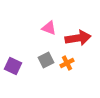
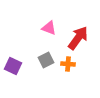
red arrow: rotated 45 degrees counterclockwise
orange cross: moved 1 px right, 1 px down; rotated 32 degrees clockwise
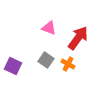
gray square: rotated 28 degrees counterclockwise
orange cross: rotated 24 degrees clockwise
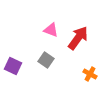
pink triangle: moved 2 px right, 2 px down
orange cross: moved 22 px right, 10 px down
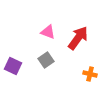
pink triangle: moved 3 px left, 2 px down
gray square: rotated 21 degrees clockwise
orange cross: rotated 16 degrees counterclockwise
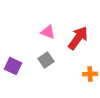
orange cross: rotated 16 degrees counterclockwise
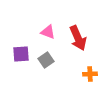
red arrow: rotated 120 degrees clockwise
purple square: moved 8 px right, 12 px up; rotated 30 degrees counterclockwise
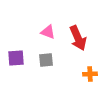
purple square: moved 5 px left, 4 px down
gray square: rotated 28 degrees clockwise
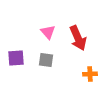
pink triangle: rotated 28 degrees clockwise
gray square: rotated 14 degrees clockwise
